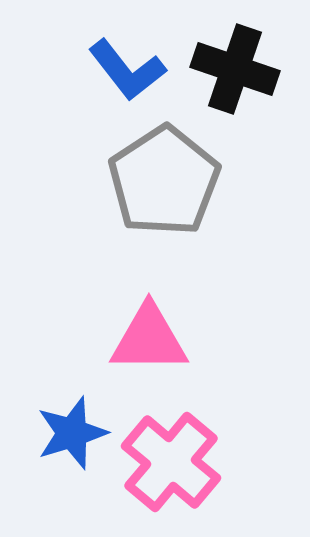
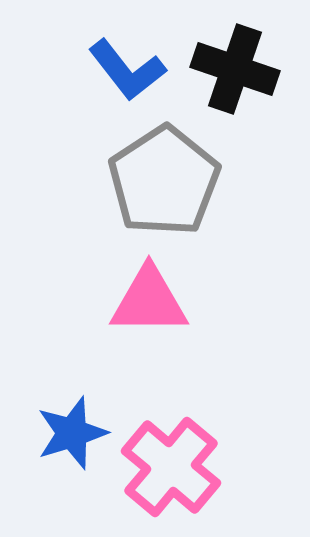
pink triangle: moved 38 px up
pink cross: moved 5 px down
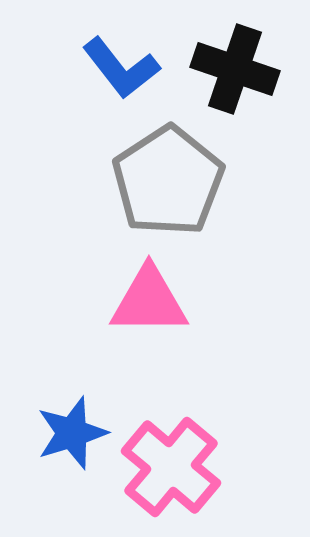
blue L-shape: moved 6 px left, 2 px up
gray pentagon: moved 4 px right
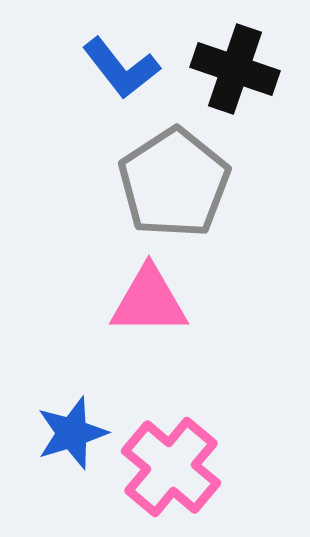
gray pentagon: moved 6 px right, 2 px down
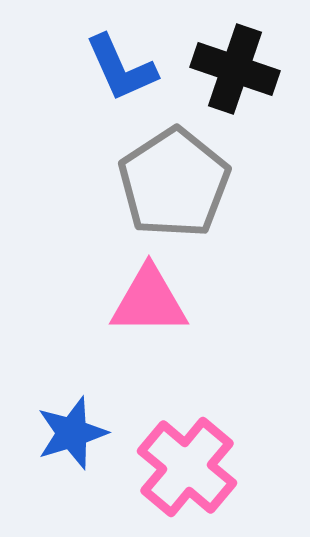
blue L-shape: rotated 14 degrees clockwise
pink cross: moved 16 px right
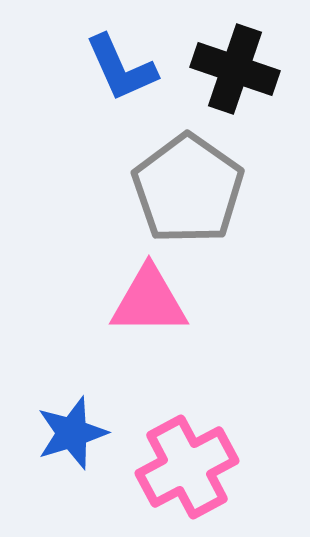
gray pentagon: moved 14 px right, 6 px down; rotated 4 degrees counterclockwise
pink cross: rotated 22 degrees clockwise
